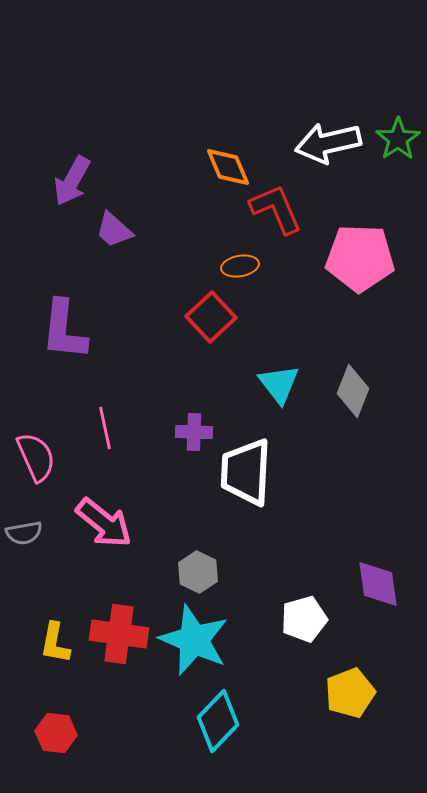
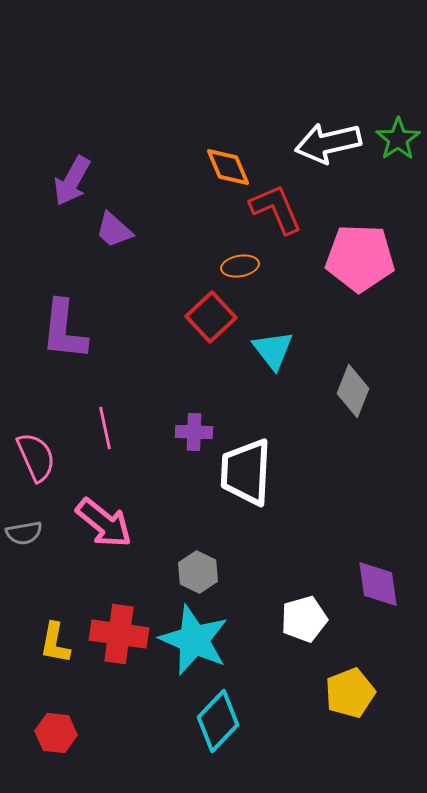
cyan triangle: moved 6 px left, 34 px up
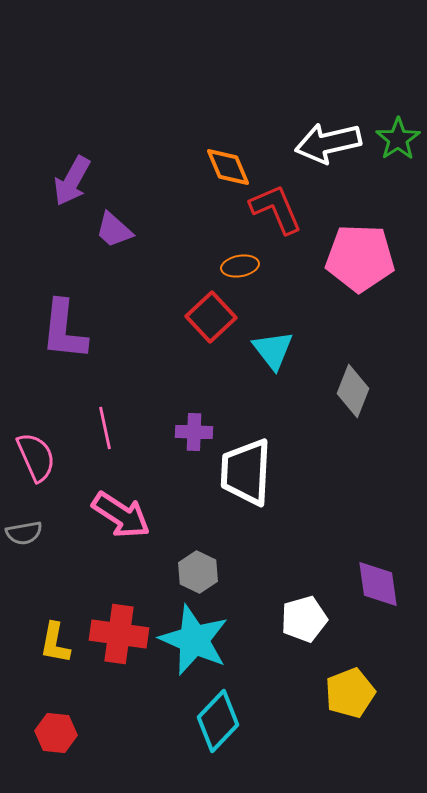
pink arrow: moved 17 px right, 8 px up; rotated 6 degrees counterclockwise
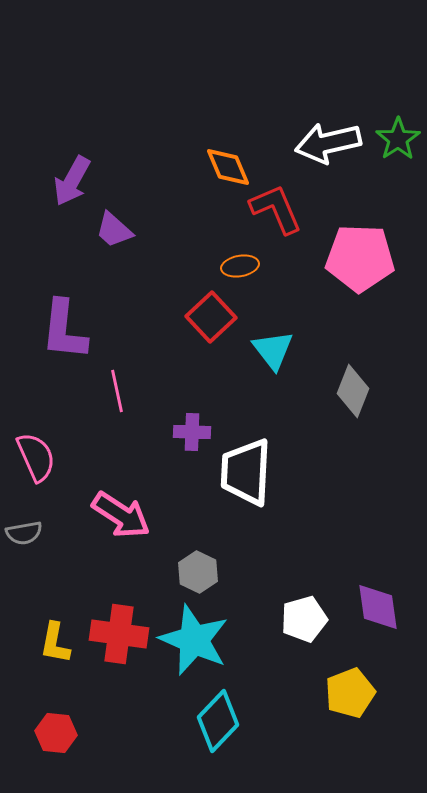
pink line: moved 12 px right, 37 px up
purple cross: moved 2 px left
purple diamond: moved 23 px down
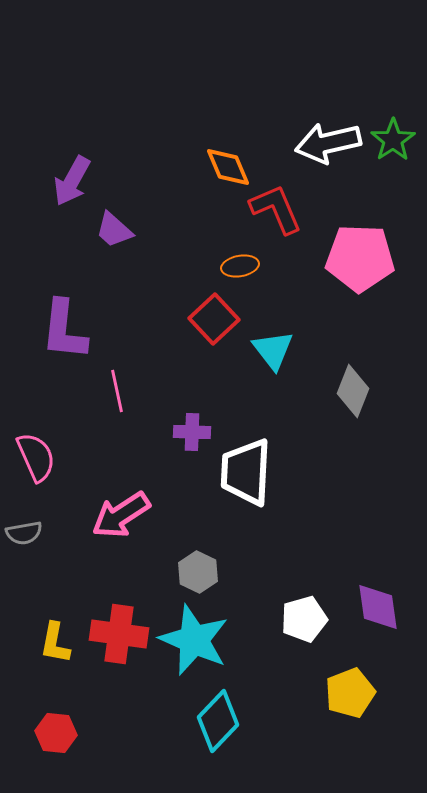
green star: moved 5 px left, 1 px down
red square: moved 3 px right, 2 px down
pink arrow: rotated 114 degrees clockwise
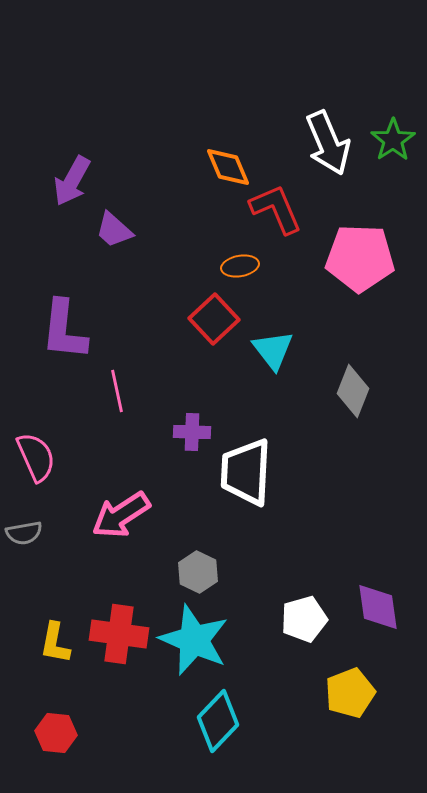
white arrow: rotated 100 degrees counterclockwise
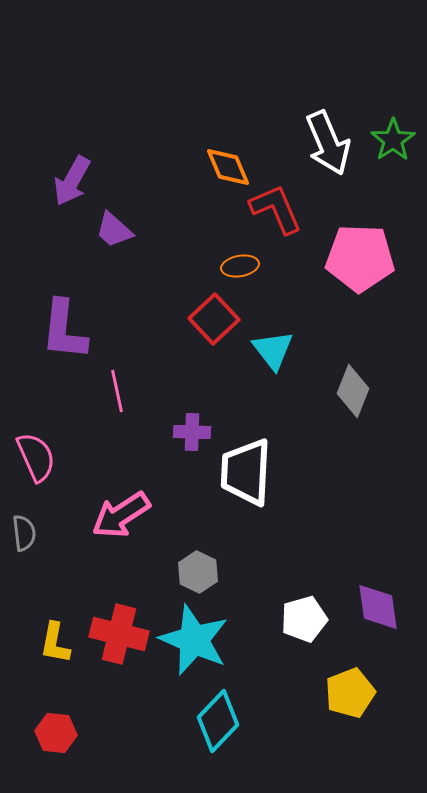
gray semicircle: rotated 87 degrees counterclockwise
red cross: rotated 6 degrees clockwise
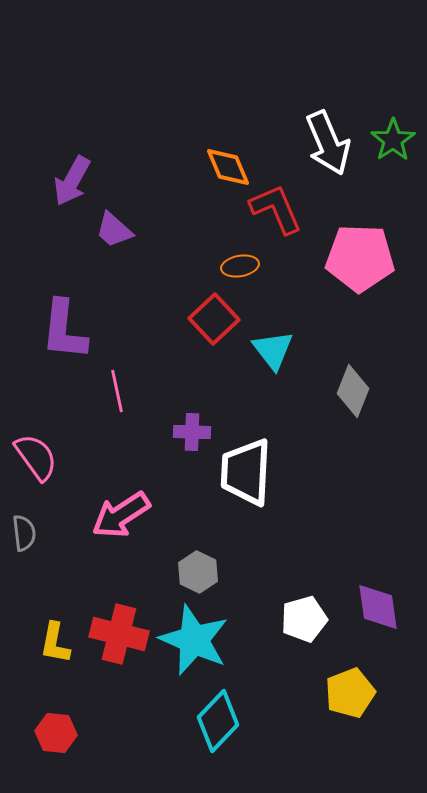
pink semicircle: rotated 12 degrees counterclockwise
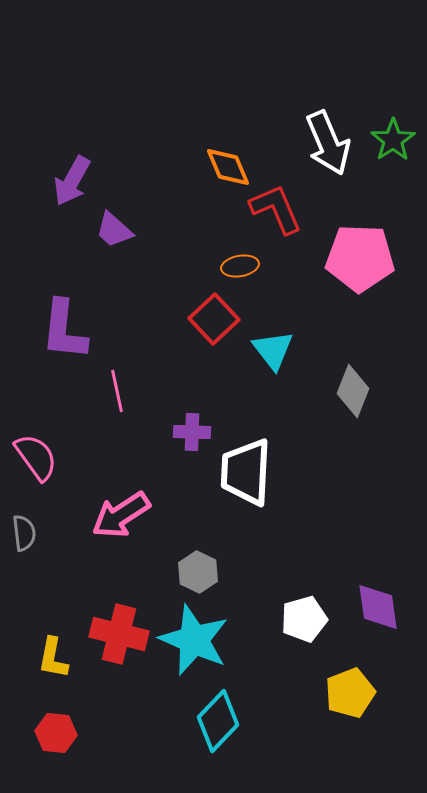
yellow L-shape: moved 2 px left, 15 px down
